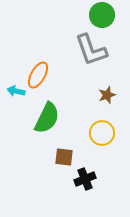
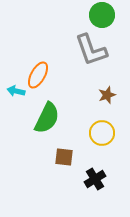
black cross: moved 10 px right; rotated 10 degrees counterclockwise
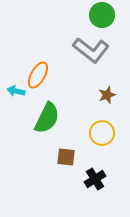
gray L-shape: rotated 33 degrees counterclockwise
brown square: moved 2 px right
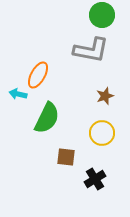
gray L-shape: rotated 27 degrees counterclockwise
cyan arrow: moved 2 px right, 3 px down
brown star: moved 2 px left, 1 px down
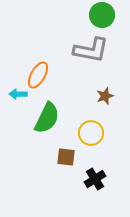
cyan arrow: rotated 12 degrees counterclockwise
yellow circle: moved 11 px left
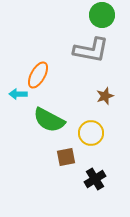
green semicircle: moved 2 px right, 2 px down; rotated 92 degrees clockwise
brown square: rotated 18 degrees counterclockwise
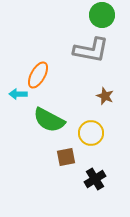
brown star: rotated 30 degrees counterclockwise
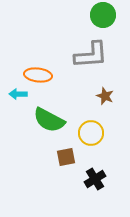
green circle: moved 1 px right
gray L-shape: moved 5 px down; rotated 15 degrees counterclockwise
orange ellipse: rotated 68 degrees clockwise
